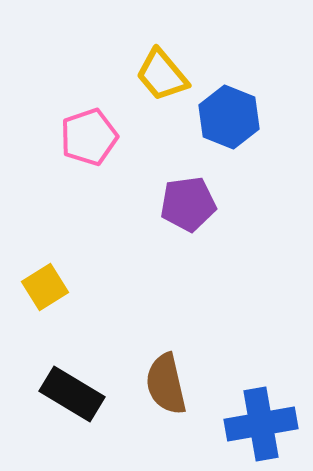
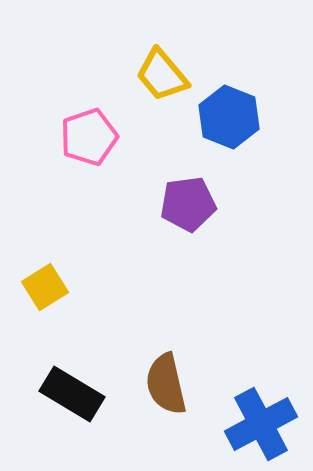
blue cross: rotated 18 degrees counterclockwise
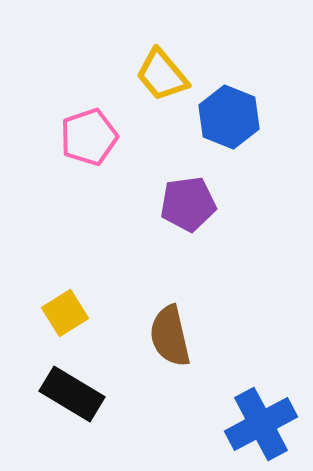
yellow square: moved 20 px right, 26 px down
brown semicircle: moved 4 px right, 48 px up
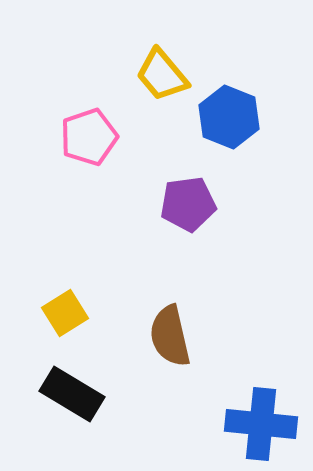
blue cross: rotated 34 degrees clockwise
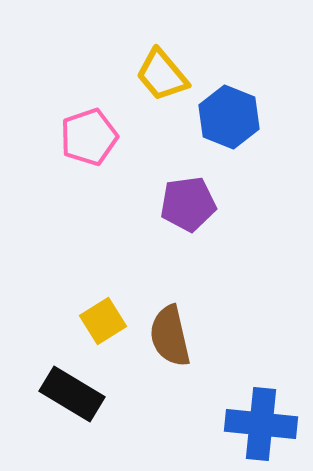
yellow square: moved 38 px right, 8 px down
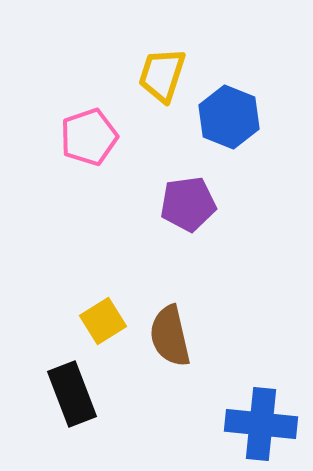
yellow trapezoid: rotated 58 degrees clockwise
black rectangle: rotated 38 degrees clockwise
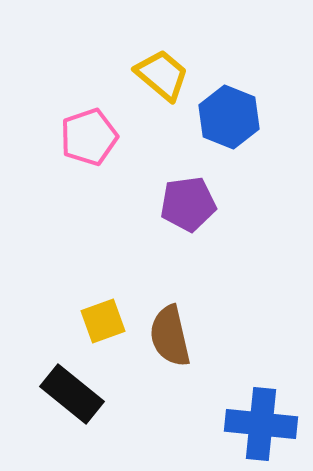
yellow trapezoid: rotated 112 degrees clockwise
yellow square: rotated 12 degrees clockwise
black rectangle: rotated 30 degrees counterclockwise
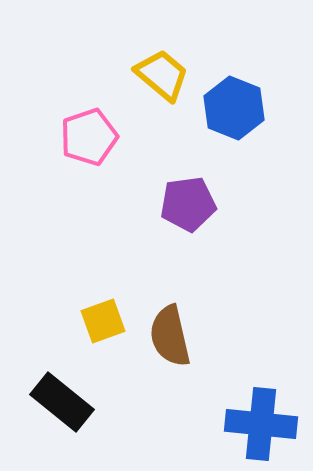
blue hexagon: moved 5 px right, 9 px up
black rectangle: moved 10 px left, 8 px down
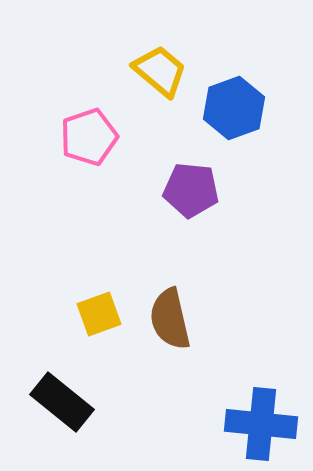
yellow trapezoid: moved 2 px left, 4 px up
blue hexagon: rotated 18 degrees clockwise
purple pentagon: moved 3 px right, 14 px up; rotated 14 degrees clockwise
yellow square: moved 4 px left, 7 px up
brown semicircle: moved 17 px up
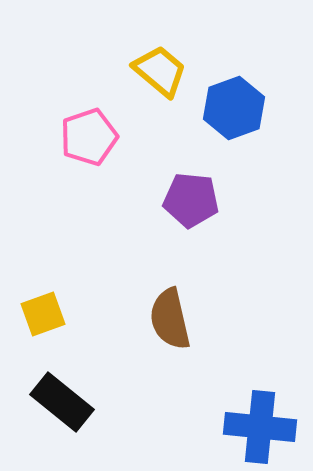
purple pentagon: moved 10 px down
yellow square: moved 56 px left
blue cross: moved 1 px left, 3 px down
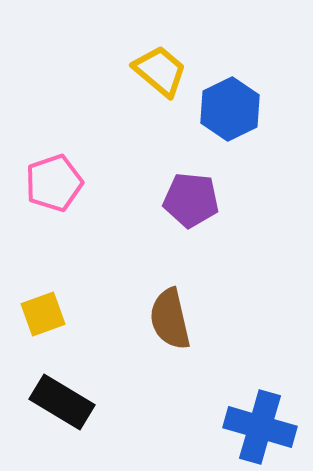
blue hexagon: moved 4 px left, 1 px down; rotated 6 degrees counterclockwise
pink pentagon: moved 35 px left, 46 px down
black rectangle: rotated 8 degrees counterclockwise
blue cross: rotated 10 degrees clockwise
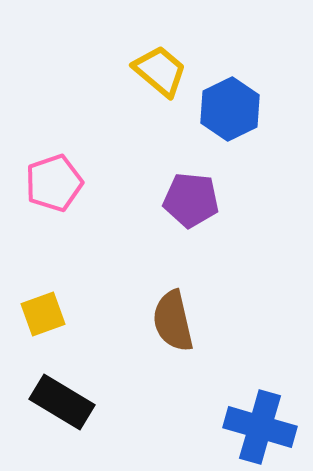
brown semicircle: moved 3 px right, 2 px down
